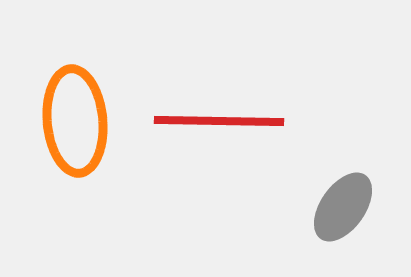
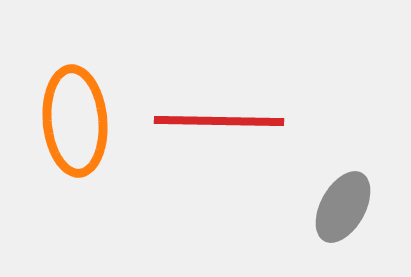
gray ellipse: rotated 6 degrees counterclockwise
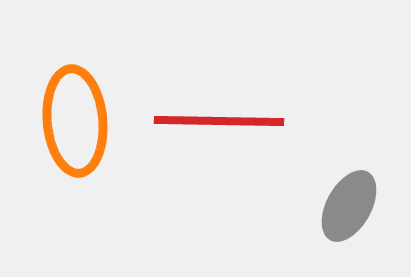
gray ellipse: moved 6 px right, 1 px up
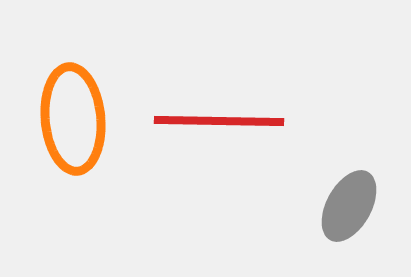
orange ellipse: moved 2 px left, 2 px up
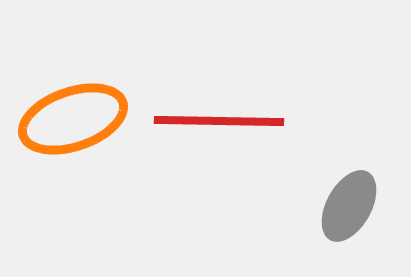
orange ellipse: rotated 76 degrees clockwise
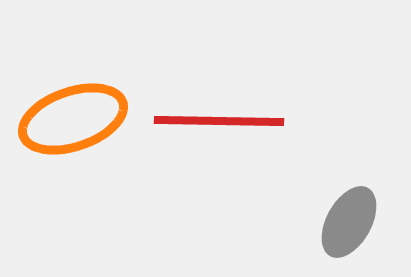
gray ellipse: moved 16 px down
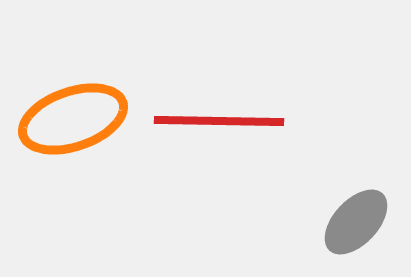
gray ellipse: moved 7 px right; rotated 14 degrees clockwise
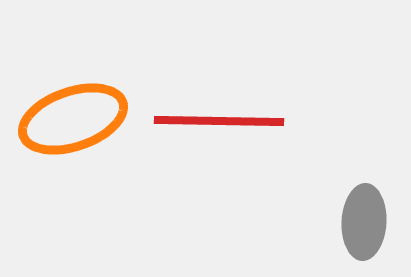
gray ellipse: moved 8 px right; rotated 40 degrees counterclockwise
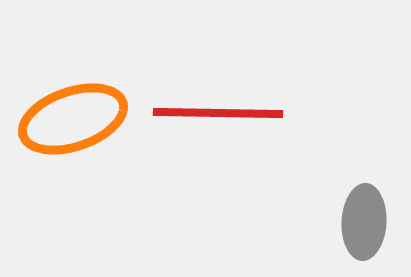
red line: moved 1 px left, 8 px up
